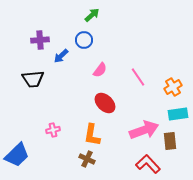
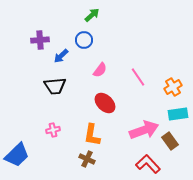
black trapezoid: moved 22 px right, 7 px down
brown rectangle: rotated 30 degrees counterclockwise
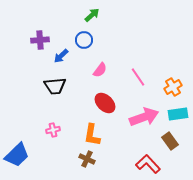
pink arrow: moved 13 px up
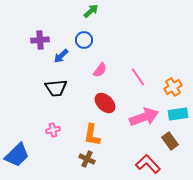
green arrow: moved 1 px left, 4 px up
black trapezoid: moved 1 px right, 2 px down
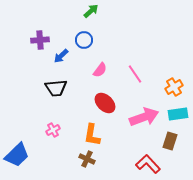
pink line: moved 3 px left, 3 px up
orange cross: moved 1 px right
pink cross: rotated 16 degrees counterclockwise
brown rectangle: rotated 54 degrees clockwise
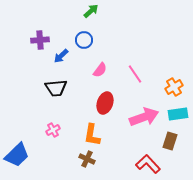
red ellipse: rotated 65 degrees clockwise
